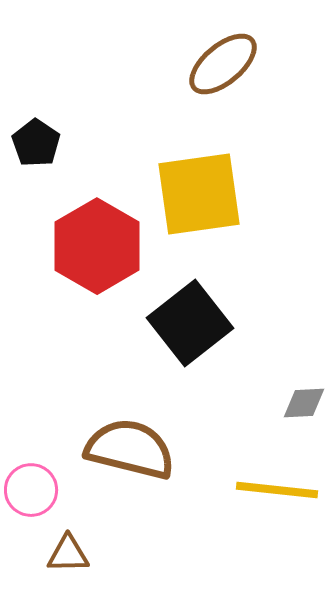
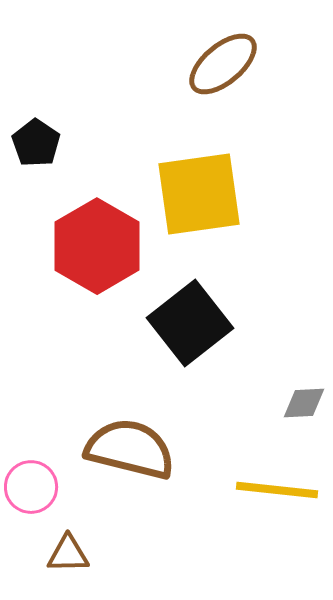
pink circle: moved 3 px up
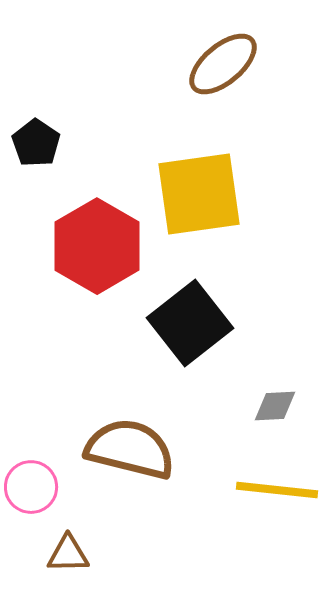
gray diamond: moved 29 px left, 3 px down
